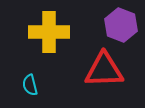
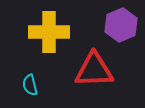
purple hexagon: rotated 16 degrees clockwise
red triangle: moved 10 px left
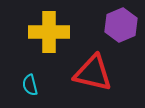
red triangle: moved 1 px left, 3 px down; rotated 15 degrees clockwise
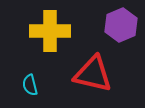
yellow cross: moved 1 px right, 1 px up
red triangle: moved 1 px down
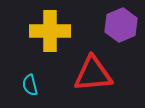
red triangle: rotated 18 degrees counterclockwise
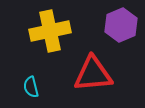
yellow cross: rotated 12 degrees counterclockwise
cyan semicircle: moved 1 px right, 2 px down
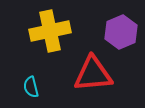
purple hexagon: moved 7 px down
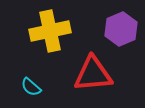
purple hexagon: moved 3 px up
cyan semicircle: rotated 35 degrees counterclockwise
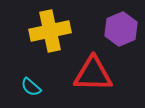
red triangle: rotated 6 degrees clockwise
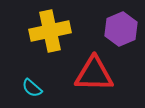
red triangle: moved 1 px right
cyan semicircle: moved 1 px right, 1 px down
